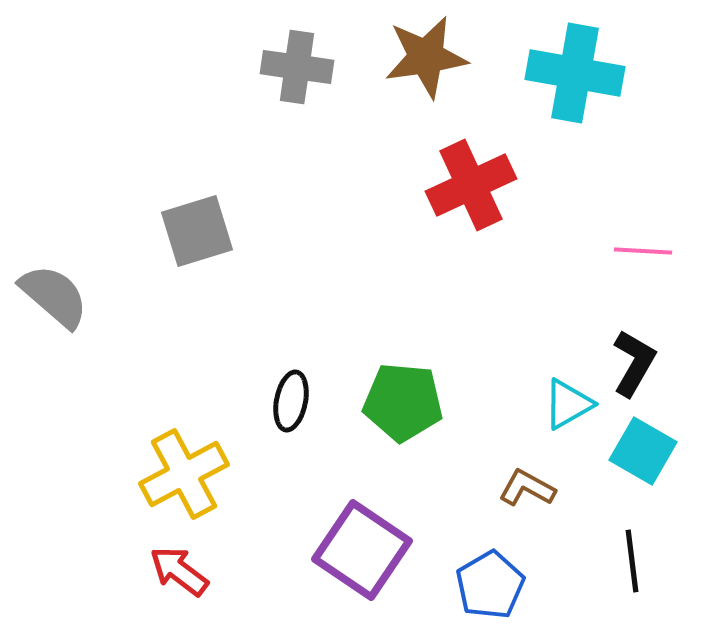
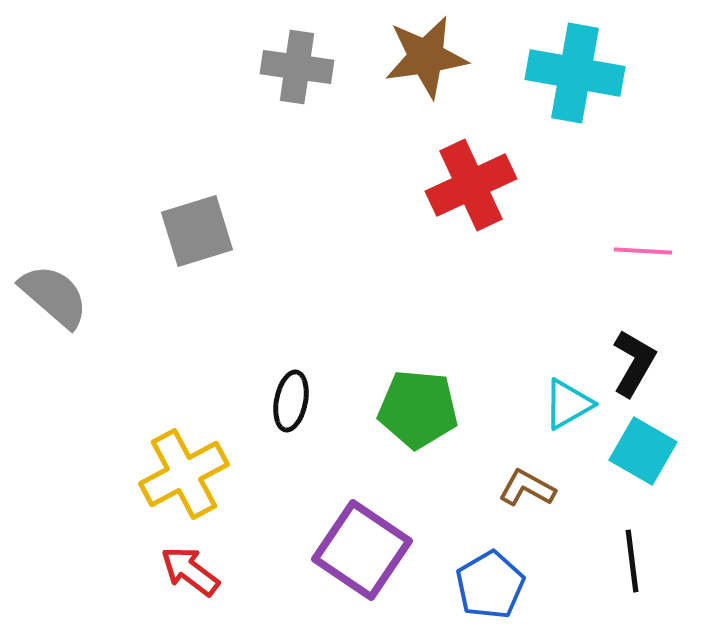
green pentagon: moved 15 px right, 7 px down
red arrow: moved 11 px right
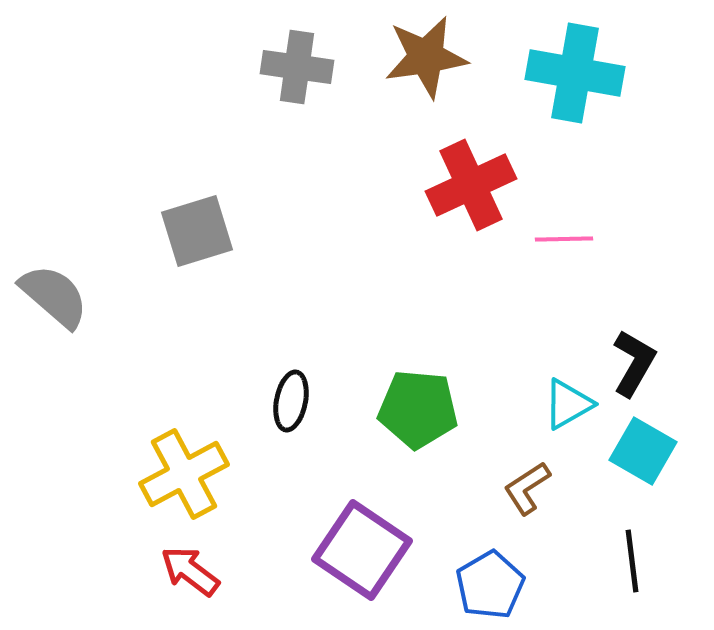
pink line: moved 79 px left, 12 px up; rotated 4 degrees counterclockwise
brown L-shape: rotated 62 degrees counterclockwise
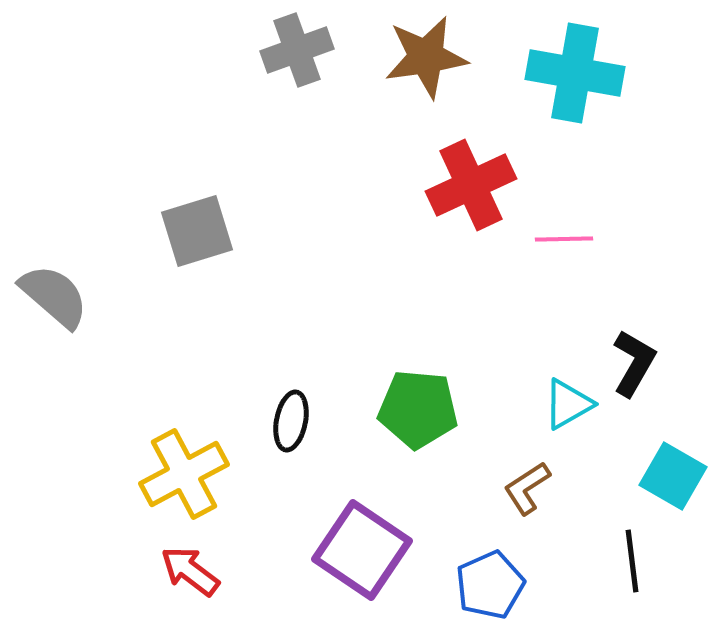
gray cross: moved 17 px up; rotated 28 degrees counterclockwise
black ellipse: moved 20 px down
cyan square: moved 30 px right, 25 px down
blue pentagon: rotated 6 degrees clockwise
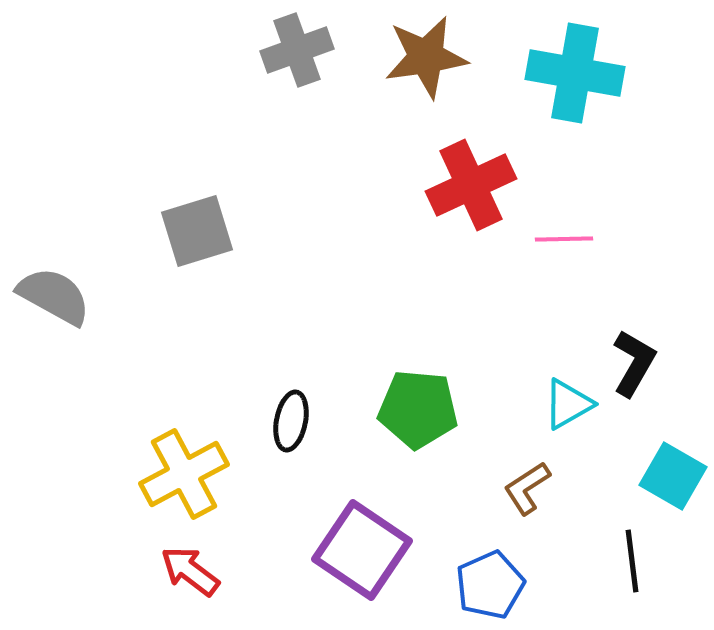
gray semicircle: rotated 12 degrees counterclockwise
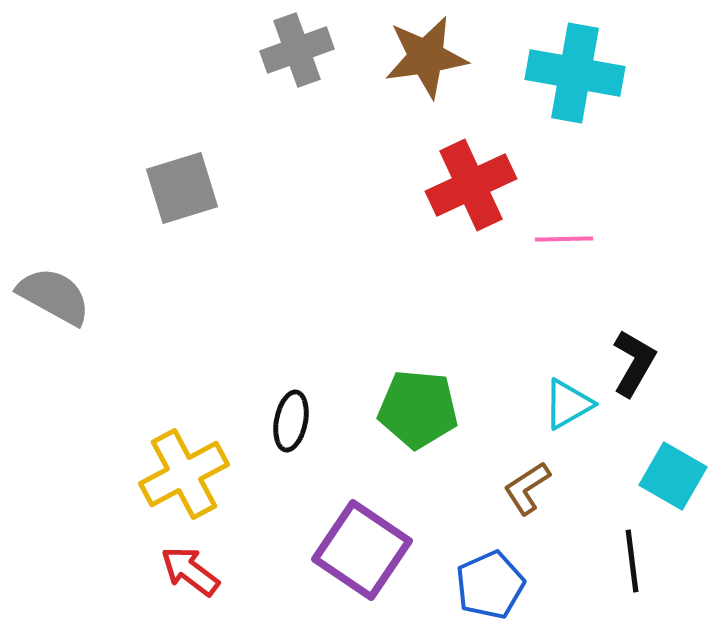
gray square: moved 15 px left, 43 px up
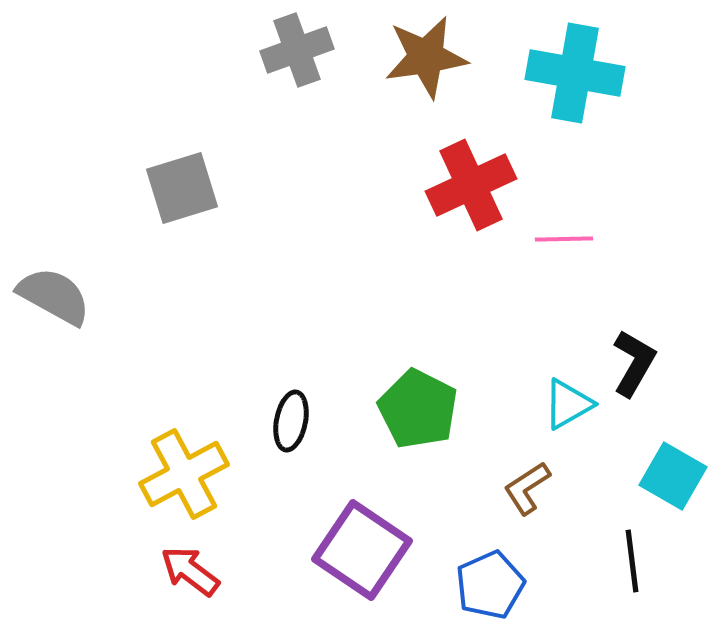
green pentagon: rotated 22 degrees clockwise
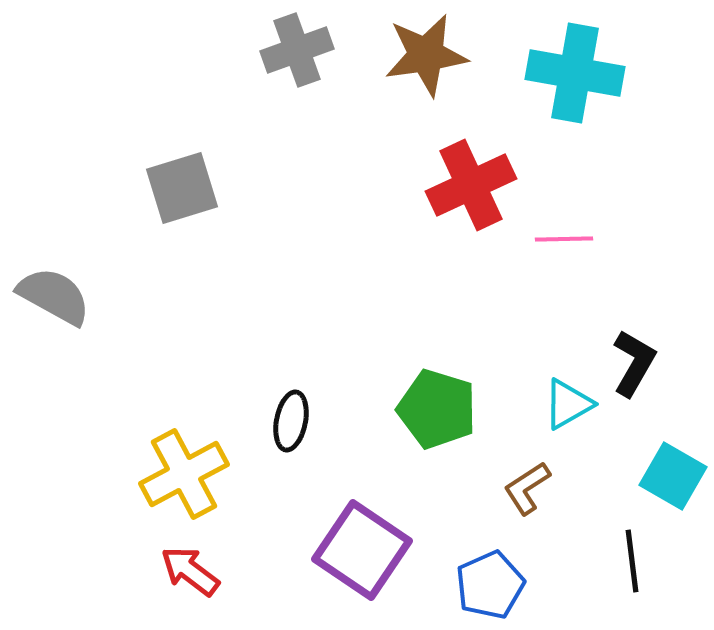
brown star: moved 2 px up
green pentagon: moved 19 px right; rotated 10 degrees counterclockwise
